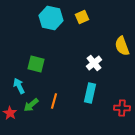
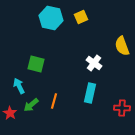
yellow square: moved 1 px left
white cross: rotated 14 degrees counterclockwise
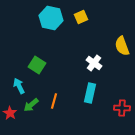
green square: moved 1 px right, 1 px down; rotated 18 degrees clockwise
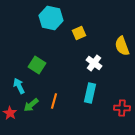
yellow square: moved 2 px left, 16 px down
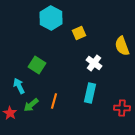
cyan hexagon: rotated 15 degrees clockwise
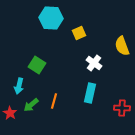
cyan hexagon: rotated 25 degrees counterclockwise
cyan arrow: rotated 140 degrees counterclockwise
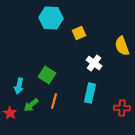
green square: moved 10 px right, 10 px down
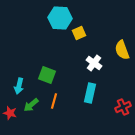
cyan hexagon: moved 9 px right
yellow semicircle: moved 4 px down
green square: rotated 12 degrees counterclockwise
red cross: moved 1 px right, 1 px up; rotated 28 degrees counterclockwise
red star: rotated 16 degrees counterclockwise
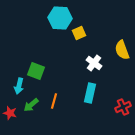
green square: moved 11 px left, 4 px up
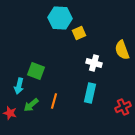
white cross: rotated 21 degrees counterclockwise
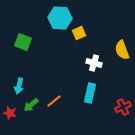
green square: moved 13 px left, 29 px up
orange line: rotated 35 degrees clockwise
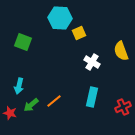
yellow semicircle: moved 1 px left, 1 px down
white cross: moved 2 px left, 1 px up; rotated 14 degrees clockwise
cyan rectangle: moved 2 px right, 4 px down
